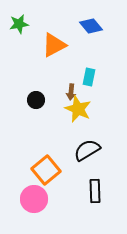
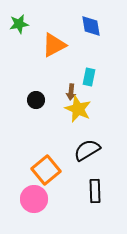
blue diamond: rotated 30 degrees clockwise
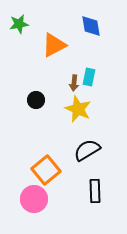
brown arrow: moved 3 px right, 9 px up
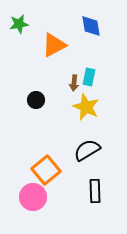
yellow star: moved 8 px right, 2 px up
pink circle: moved 1 px left, 2 px up
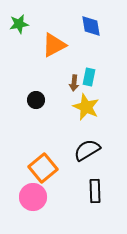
orange square: moved 3 px left, 2 px up
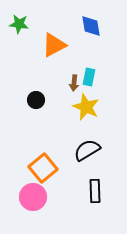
green star: rotated 18 degrees clockwise
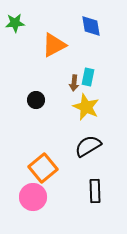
green star: moved 4 px left, 1 px up; rotated 12 degrees counterclockwise
cyan rectangle: moved 1 px left
black semicircle: moved 1 px right, 4 px up
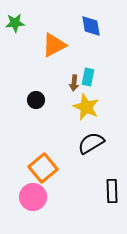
black semicircle: moved 3 px right, 3 px up
black rectangle: moved 17 px right
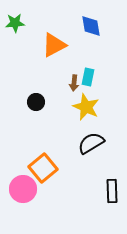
black circle: moved 2 px down
pink circle: moved 10 px left, 8 px up
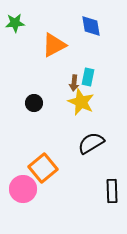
black circle: moved 2 px left, 1 px down
yellow star: moved 5 px left, 5 px up
